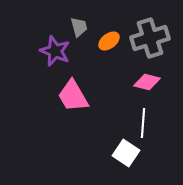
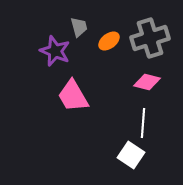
white square: moved 5 px right, 2 px down
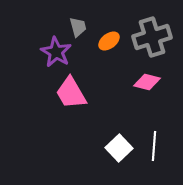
gray trapezoid: moved 1 px left
gray cross: moved 2 px right, 1 px up
purple star: moved 1 px right, 1 px down; rotated 8 degrees clockwise
pink trapezoid: moved 2 px left, 3 px up
white line: moved 11 px right, 23 px down
white square: moved 12 px left, 7 px up; rotated 12 degrees clockwise
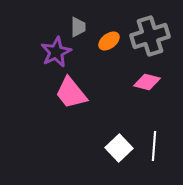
gray trapezoid: rotated 15 degrees clockwise
gray cross: moved 2 px left, 1 px up
purple star: rotated 16 degrees clockwise
pink trapezoid: rotated 9 degrees counterclockwise
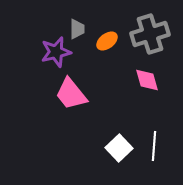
gray trapezoid: moved 1 px left, 2 px down
gray cross: moved 2 px up
orange ellipse: moved 2 px left
purple star: rotated 12 degrees clockwise
pink diamond: moved 2 px up; rotated 60 degrees clockwise
pink trapezoid: moved 1 px down
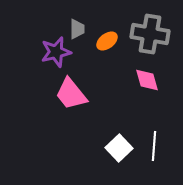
gray cross: rotated 27 degrees clockwise
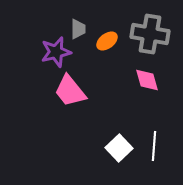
gray trapezoid: moved 1 px right
pink trapezoid: moved 1 px left, 3 px up
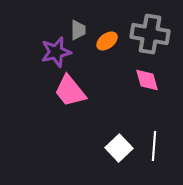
gray trapezoid: moved 1 px down
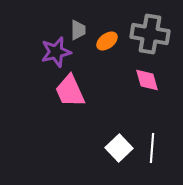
pink trapezoid: rotated 15 degrees clockwise
white line: moved 2 px left, 2 px down
